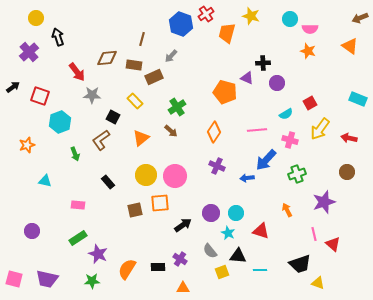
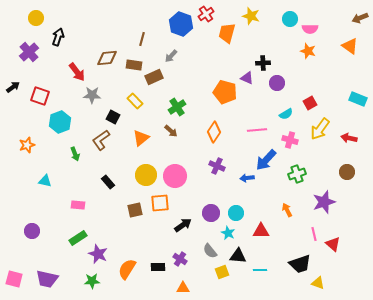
black arrow at (58, 37): rotated 36 degrees clockwise
red triangle at (261, 231): rotated 18 degrees counterclockwise
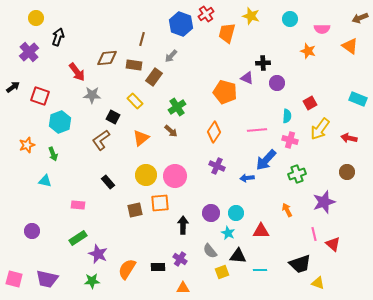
pink semicircle at (310, 29): moved 12 px right
brown rectangle at (154, 77): rotated 30 degrees counterclockwise
cyan semicircle at (286, 114): moved 1 px right, 2 px down; rotated 56 degrees counterclockwise
green arrow at (75, 154): moved 22 px left
black arrow at (183, 225): rotated 54 degrees counterclockwise
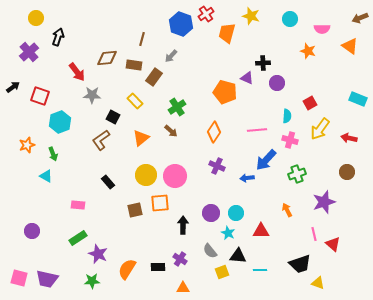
cyan triangle at (45, 181): moved 1 px right, 5 px up; rotated 16 degrees clockwise
pink square at (14, 279): moved 5 px right, 1 px up
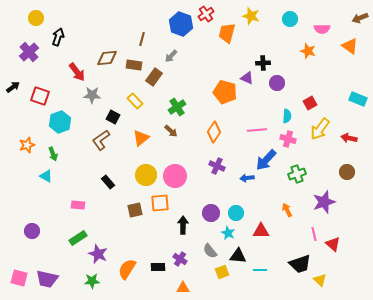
pink cross at (290, 140): moved 2 px left, 1 px up
yellow triangle at (318, 283): moved 2 px right, 3 px up; rotated 24 degrees clockwise
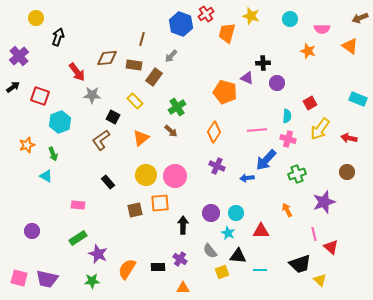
purple cross at (29, 52): moved 10 px left, 4 px down
red triangle at (333, 244): moved 2 px left, 3 px down
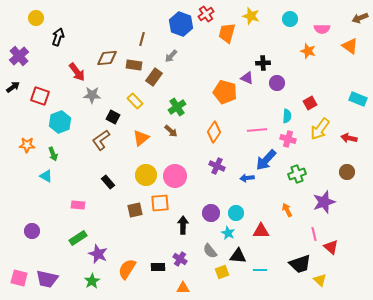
orange star at (27, 145): rotated 21 degrees clockwise
green star at (92, 281): rotated 28 degrees counterclockwise
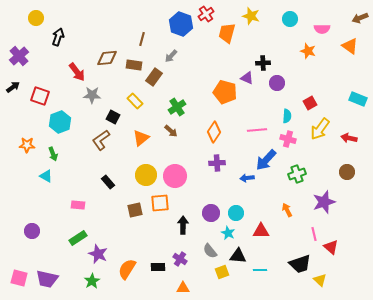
purple cross at (217, 166): moved 3 px up; rotated 28 degrees counterclockwise
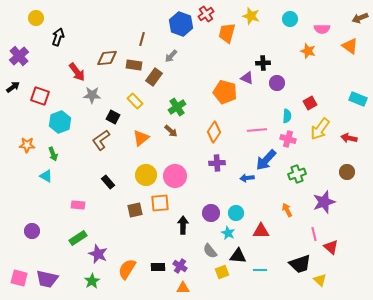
purple cross at (180, 259): moved 7 px down
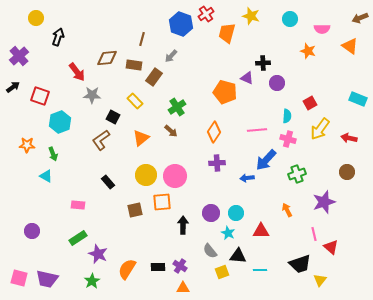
orange square at (160, 203): moved 2 px right, 1 px up
yellow triangle at (320, 280): rotated 24 degrees clockwise
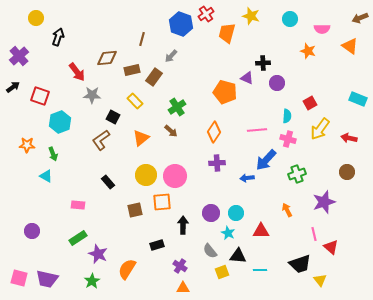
brown rectangle at (134, 65): moved 2 px left, 5 px down; rotated 21 degrees counterclockwise
black rectangle at (158, 267): moved 1 px left, 22 px up; rotated 16 degrees counterclockwise
yellow triangle at (320, 280): rotated 16 degrees counterclockwise
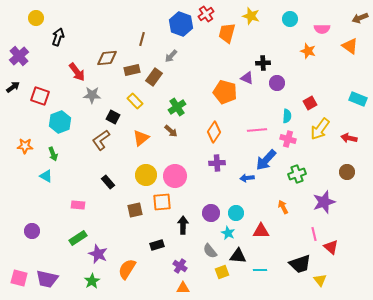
orange star at (27, 145): moved 2 px left, 1 px down
orange arrow at (287, 210): moved 4 px left, 3 px up
